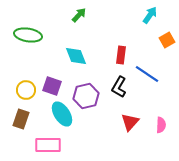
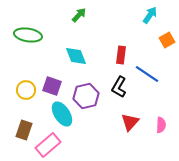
brown rectangle: moved 3 px right, 11 px down
pink rectangle: rotated 40 degrees counterclockwise
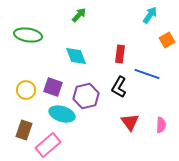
red rectangle: moved 1 px left, 1 px up
blue line: rotated 15 degrees counterclockwise
purple square: moved 1 px right, 1 px down
cyan ellipse: rotated 40 degrees counterclockwise
red triangle: rotated 18 degrees counterclockwise
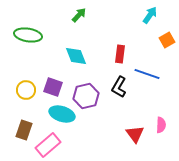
red triangle: moved 5 px right, 12 px down
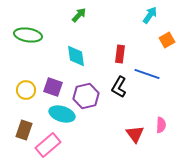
cyan diamond: rotated 15 degrees clockwise
